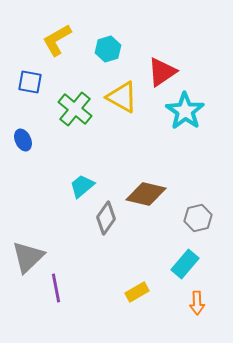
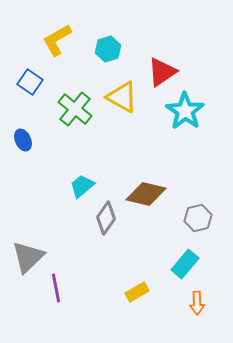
blue square: rotated 25 degrees clockwise
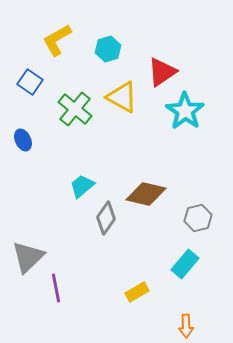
orange arrow: moved 11 px left, 23 px down
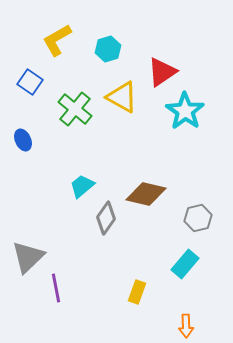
yellow rectangle: rotated 40 degrees counterclockwise
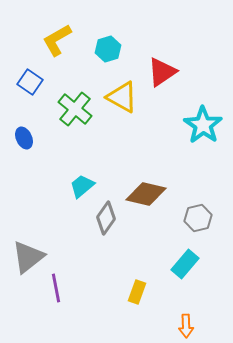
cyan star: moved 18 px right, 14 px down
blue ellipse: moved 1 px right, 2 px up
gray triangle: rotated 6 degrees clockwise
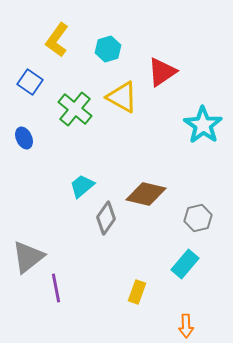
yellow L-shape: rotated 24 degrees counterclockwise
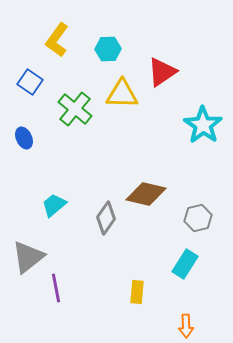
cyan hexagon: rotated 15 degrees clockwise
yellow triangle: moved 3 px up; rotated 28 degrees counterclockwise
cyan trapezoid: moved 28 px left, 19 px down
cyan rectangle: rotated 8 degrees counterclockwise
yellow rectangle: rotated 15 degrees counterclockwise
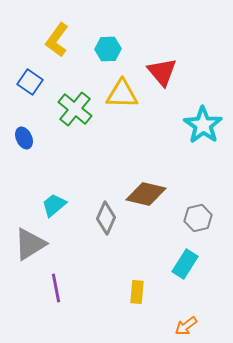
red triangle: rotated 36 degrees counterclockwise
gray diamond: rotated 12 degrees counterclockwise
gray triangle: moved 2 px right, 13 px up; rotated 6 degrees clockwise
orange arrow: rotated 55 degrees clockwise
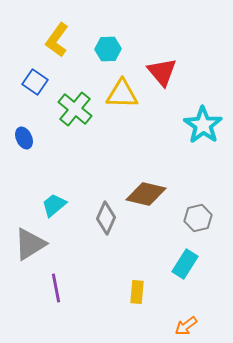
blue square: moved 5 px right
